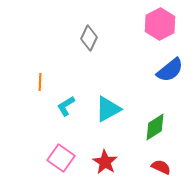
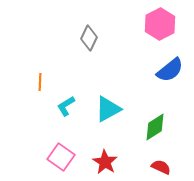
pink square: moved 1 px up
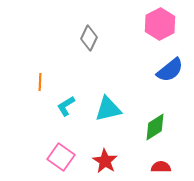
cyan triangle: rotated 16 degrees clockwise
red star: moved 1 px up
red semicircle: rotated 24 degrees counterclockwise
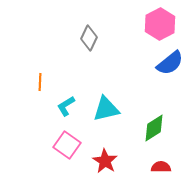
blue semicircle: moved 7 px up
cyan triangle: moved 2 px left
green diamond: moved 1 px left, 1 px down
pink square: moved 6 px right, 12 px up
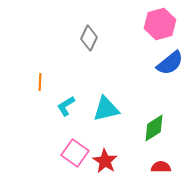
pink hexagon: rotated 12 degrees clockwise
pink square: moved 8 px right, 8 px down
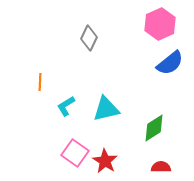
pink hexagon: rotated 8 degrees counterclockwise
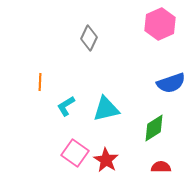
blue semicircle: moved 1 px right, 20 px down; rotated 20 degrees clockwise
red star: moved 1 px right, 1 px up
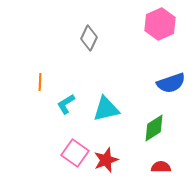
cyan L-shape: moved 2 px up
red star: rotated 20 degrees clockwise
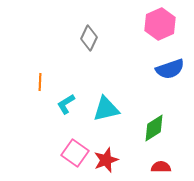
blue semicircle: moved 1 px left, 14 px up
